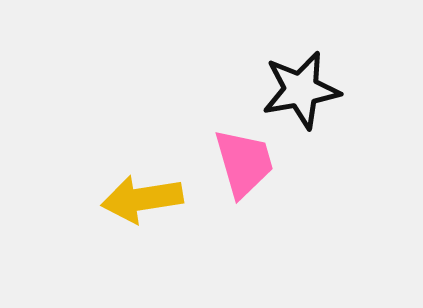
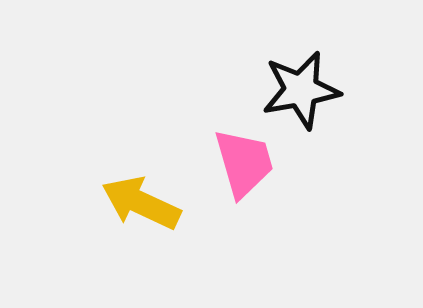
yellow arrow: moved 1 px left, 4 px down; rotated 34 degrees clockwise
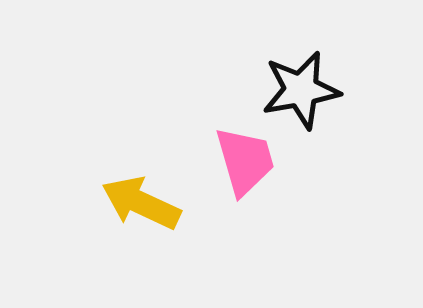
pink trapezoid: moved 1 px right, 2 px up
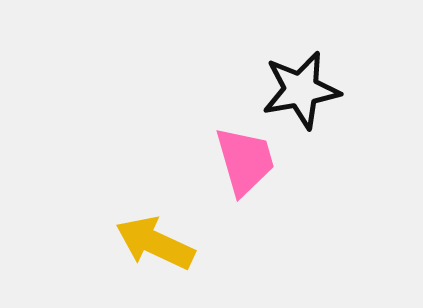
yellow arrow: moved 14 px right, 40 px down
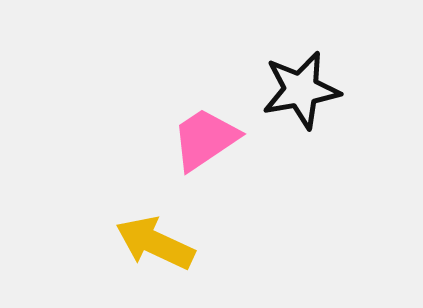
pink trapezoid: moved 40 px left, 22 px up; rotated 108 degrees counterclockwise
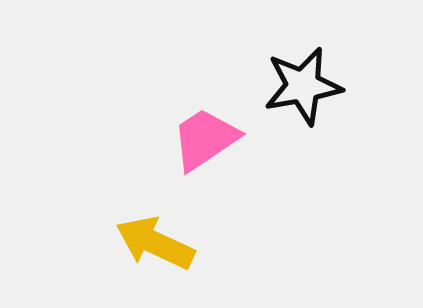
black star: moved 2 px right, 4 px up
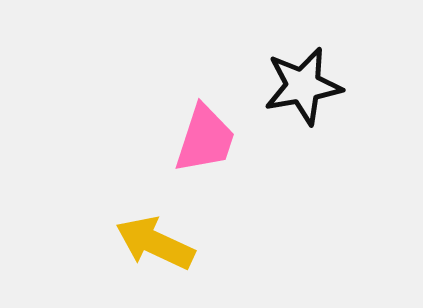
pink trapezoid: rotated 142 degrees clockwise
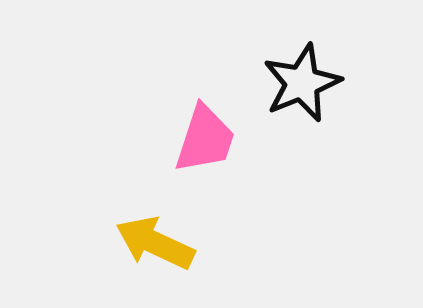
black star: moved 1 px left, 3 px up; rotated 12 degrees counterclockwise
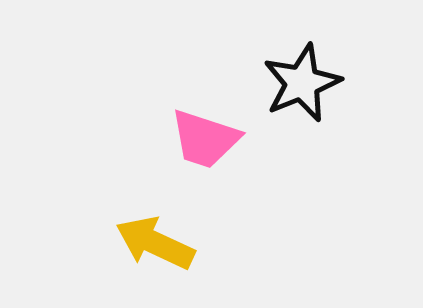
pink trapezoid: rotated 90 degrees clockwise
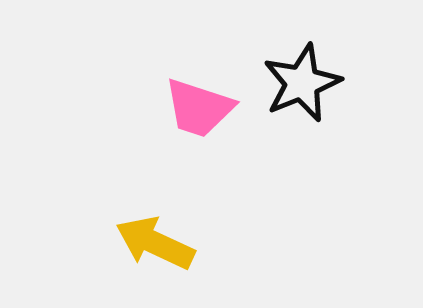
pink trapezoid: moved 6 px left, 31 px up
